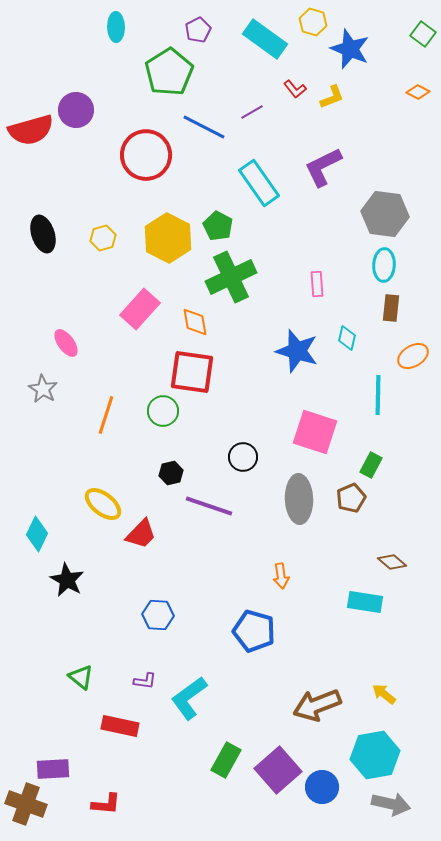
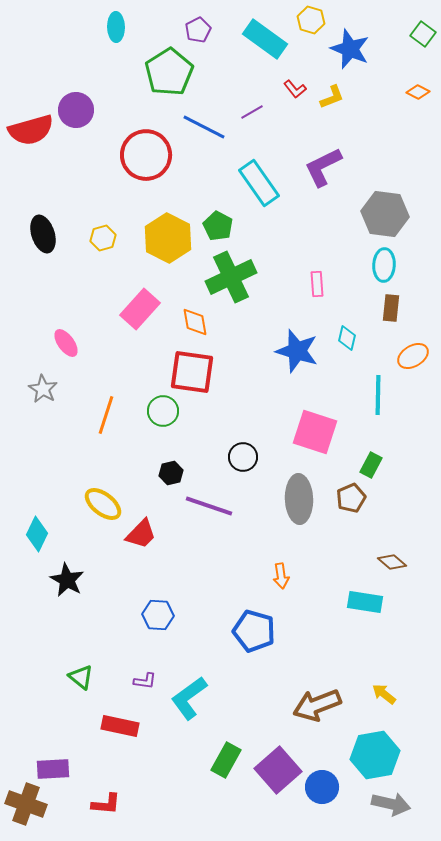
yellow hexagon at (313, 22): moved 2 px left, 2 px up
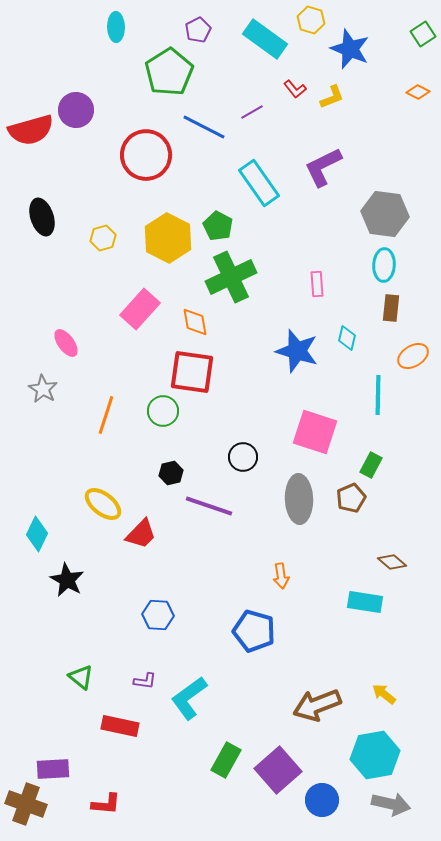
green square at (423, 34): rotated 20 degrees clockwise
black ellipse at (43, 234): moved 1 px left, 17 px up
blue circle at (322, 787): moved 13 px down
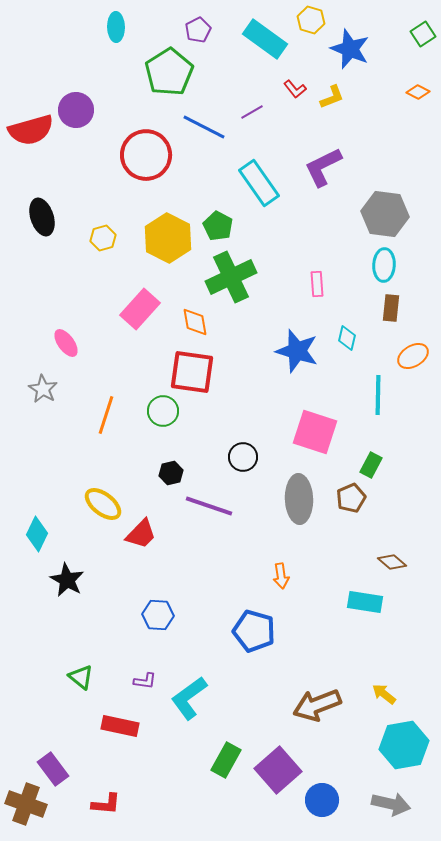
cyan hexagon at (375, 755): moved 29 px right, 10 px up
purple rectangle at (53, 769): rotated 56 degrees clockwise
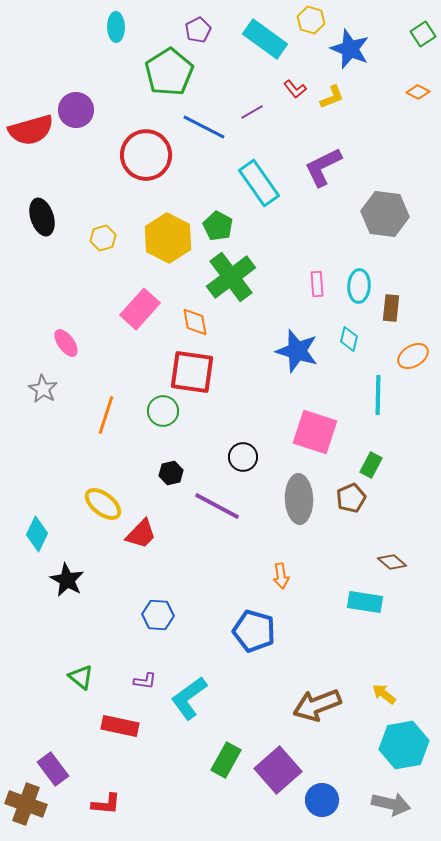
cyan ellipse at (384, 265): moved 25 px left, 21 px down
green cross at (231, 277): rotated 12 degrees counterclockwise
cyan diamond at (347, 338): moved 2 px right, 1 px down
purple line at (209, 506): moved 8 px right; rotated 9 degrees clockwise
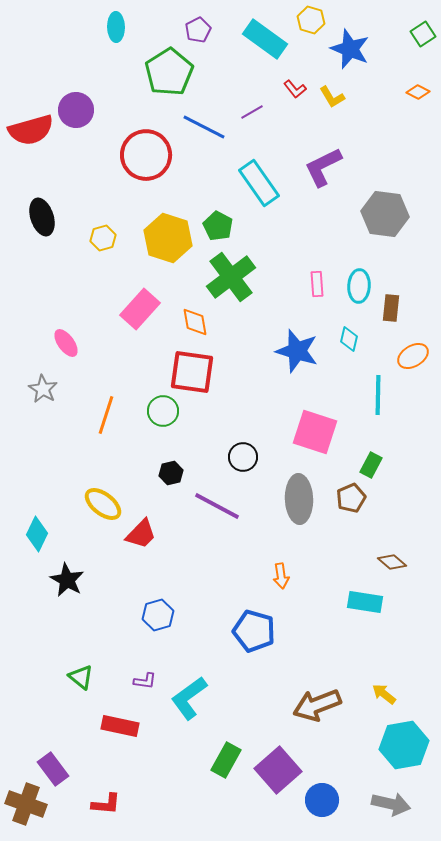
yellow L-shape at (332, 97): rotated 80 degrees clockwise
yellow hexagon at (168, 238): rotated 9 degrees counterclockwise
blue hexagon at (158, 615): rotated 20 degrees counterclockwise
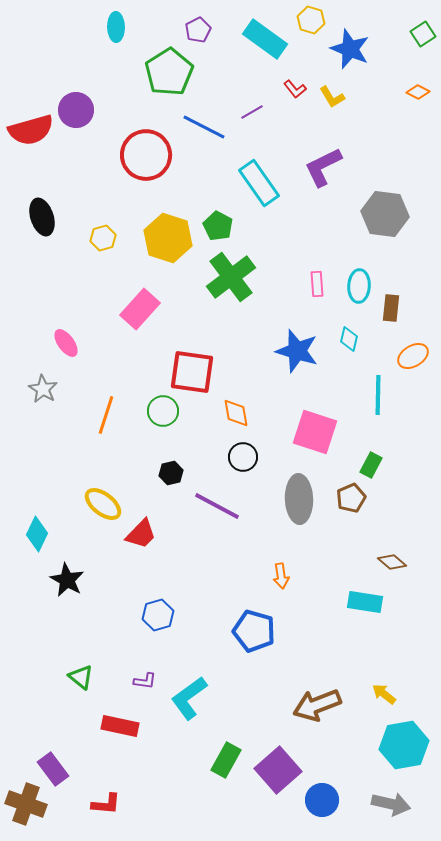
orange diamond at (195, 322): moved 41 px right, 91 px down
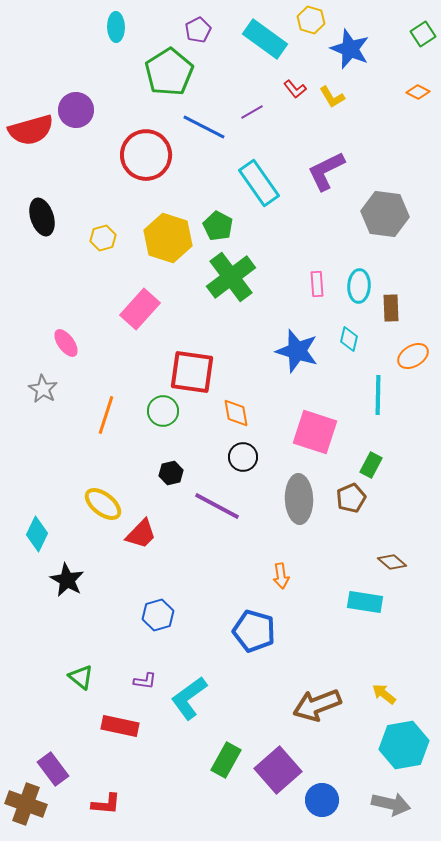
purple L-shape at (323, 167): moved 3 px right, 4 px down
brown rectangle at (391, 308): rotated 8 degrees counterclockwise
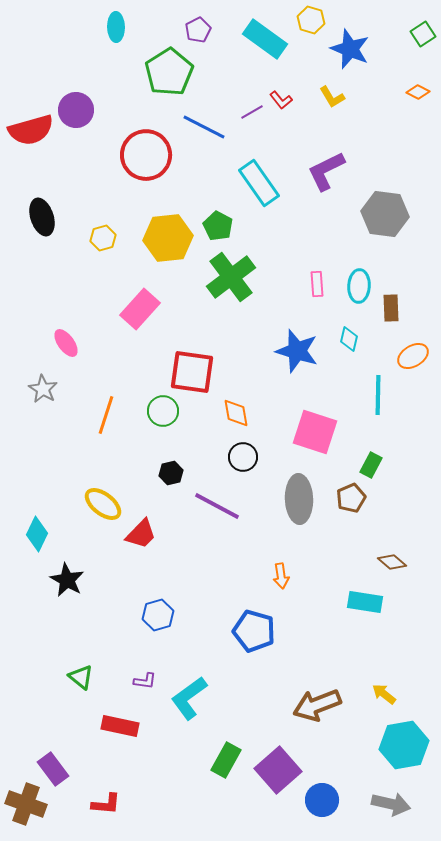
red L-shape at (295, 89): moved 14 px left, 11 px down
yellow hexagon at (168, 238): rotated 24 degrees counterclockwise
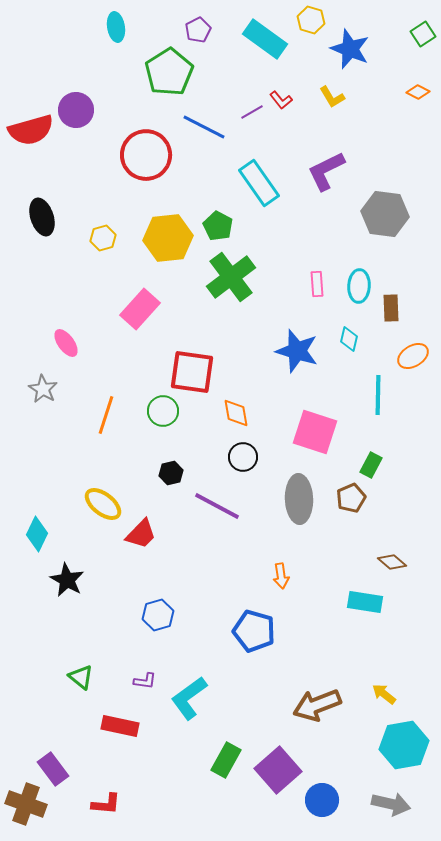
cyan ellipse at (116, 27): rotated 8 degrees counterclockwise
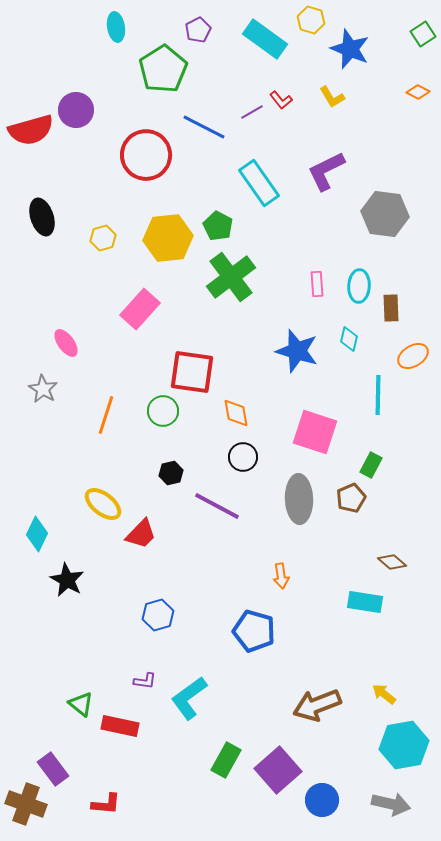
green pentagon at (169, 72): moved 6 px left, 3 px up
green triangle at (81, 677): moved 27 px down
